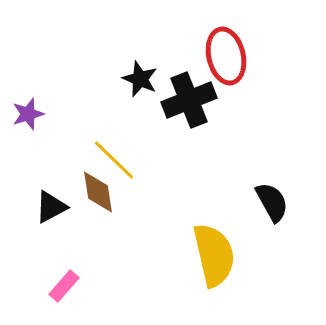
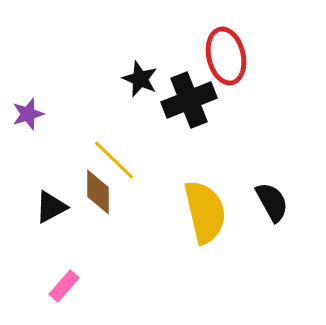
brown diamond: rotated 9 degrees clockwise
yellow semicircle: moved 9 px left, 43 px up
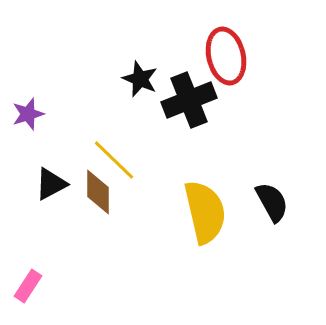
black triangle: moved 23 px up
pink rectangle: moved 36 px left; rotated 8 degrees counterclockwise
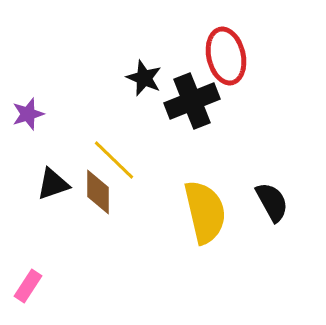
black star: moved 4 px right, 1 px up
black cross: moved 3 px right, 1 px down
black triangle: moved 2 px right; rotated 9 degrees clockwise
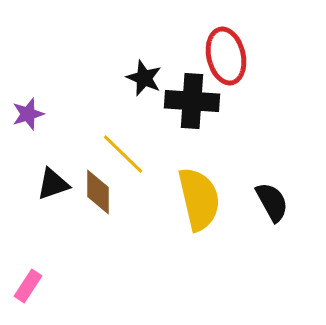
black cross: rotated 26 degrees clockwise
yellow line: moved 9 px right, 6 px up
yellow semicircle: moved 6 px left, 13 px up
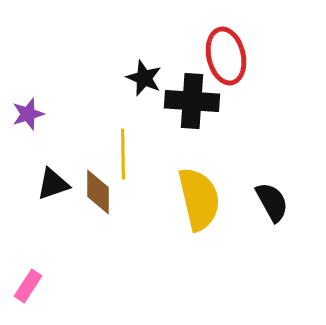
yellow line: rotated 45 degrees clockwise
